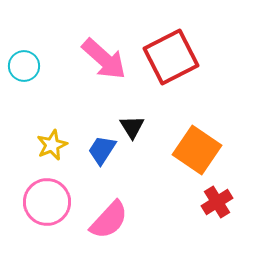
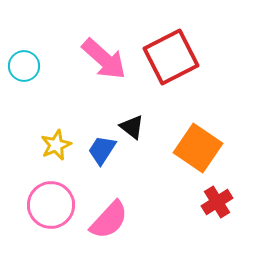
black triangle: rotated 20 degrees counterclockwise
yellow star: moved 4 px right
orange square: moved 1 px right, 2 px up
pink circle: moved 4 px right, 3 px down
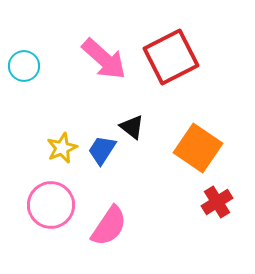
yellow star: moved 6 px right, 3 px down
pink semicircle: moved 6 px down; rotated 9 degrees counterclockwise
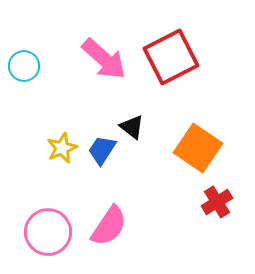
pink circle: moved 3 px left, 27 px down
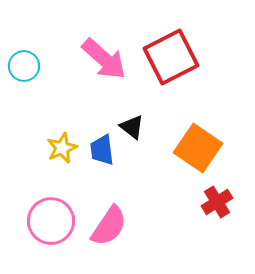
blue trapezoid: rotated 40 degrees counterclockwise
pink circle: moved 3 px right, 11 px up
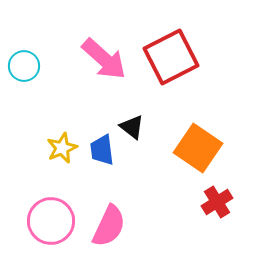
pink semicircle: rotated 9 degrees counterclockwise
